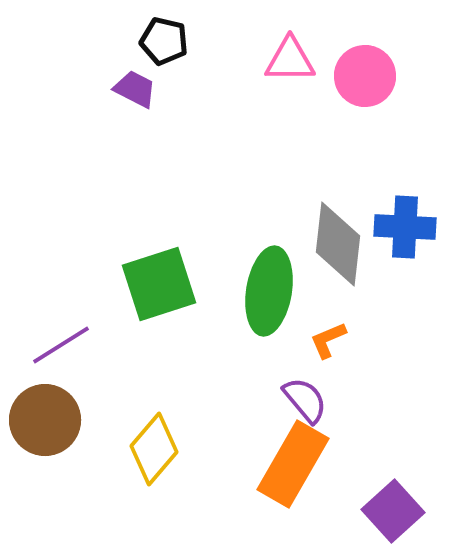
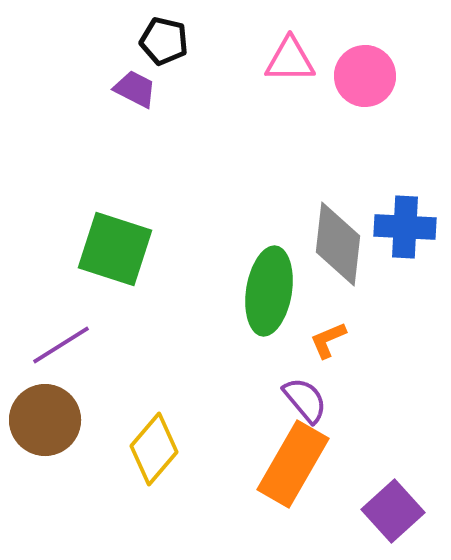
green square: moved 44 px left, 35 px up; rotated 36 degrees clockwise
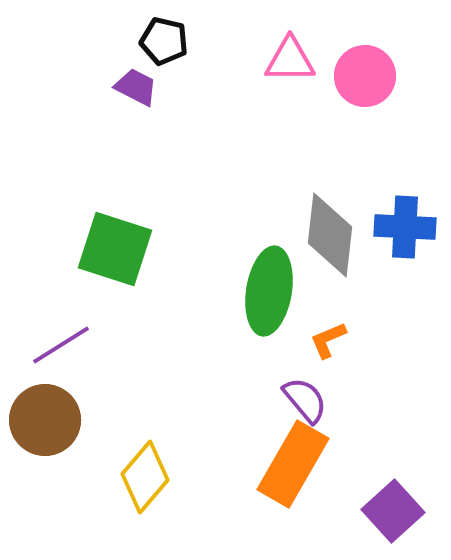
purple trapezoid: moved 1 px right, 2 px up
gray diamond: moved 8 px left, 9 px up
yellow diamond: moved 9 px left, 28 px down
